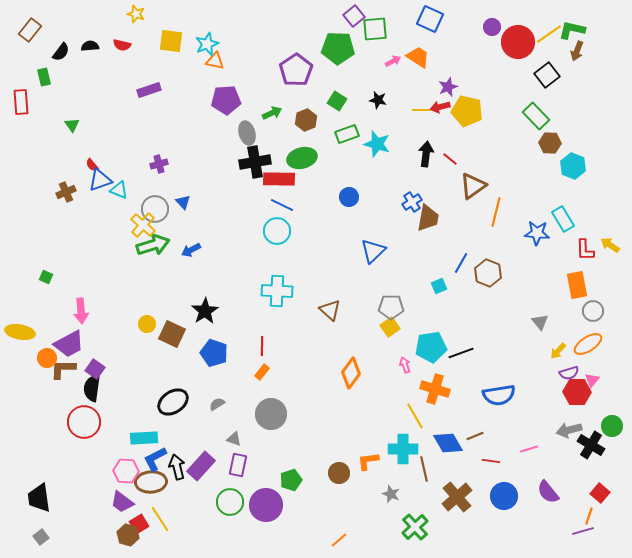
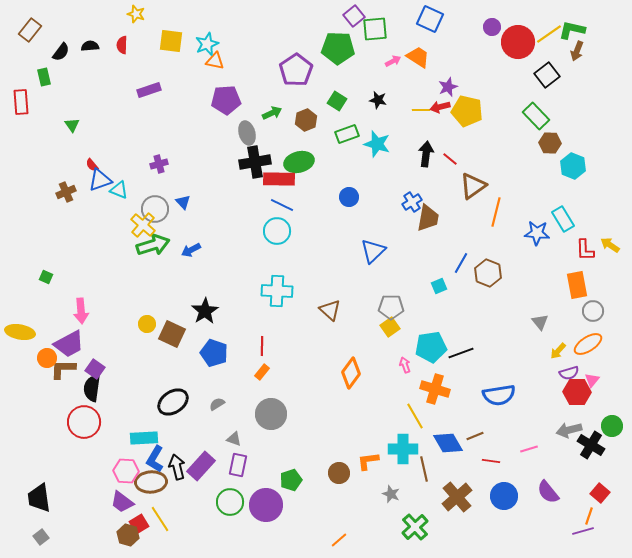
red semicircle at (122, 45): rotated 78 degrees clockwise
green ellipse at (302, 158): moved 3 px left, 4 px down
blue L-shape at (155, 459): rotated 32 degrees counterclockwise
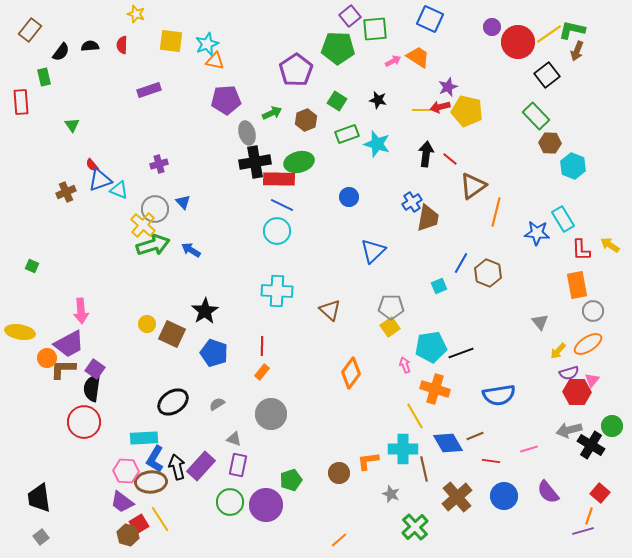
purple square at (354, 16): moved 4 px left
blue arrow at (191, 250): rotated 60 degrees clockwise
red L-shape at (585, 250): moved 4 px left
green square at (46, 277): moved 14 px left, 11 px up
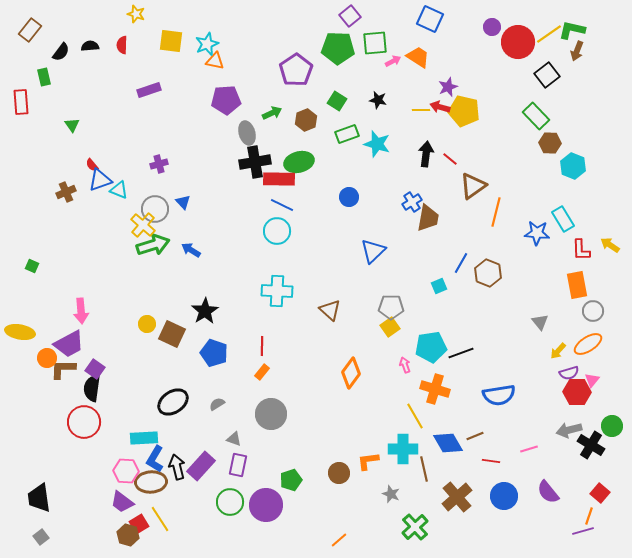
green square at (375, 29): moved 14 px down
red arrow at (440, 107): rotated 30 degrees clockwise
yellow pentagon at (467, 111): moved 3 px left
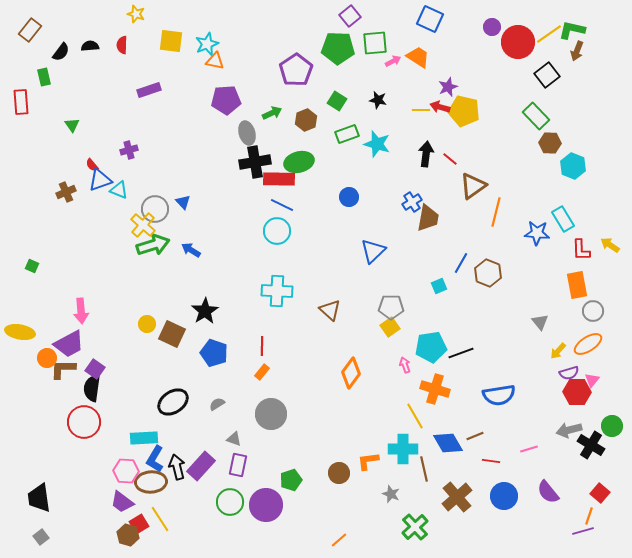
purple cross at (159, 164): moved 30 px left, 14 px up
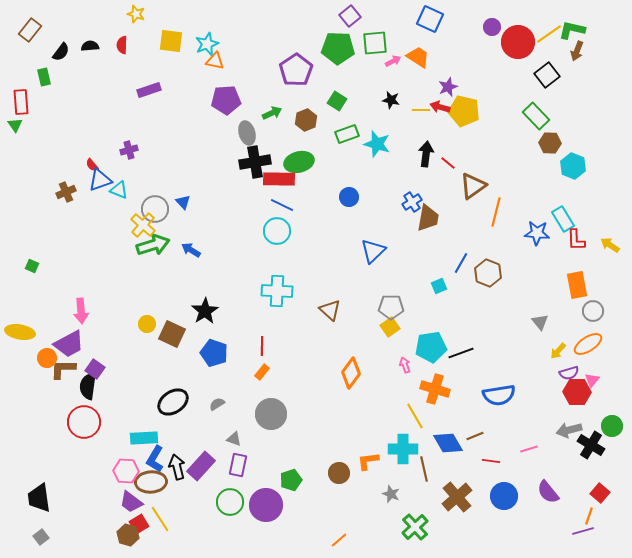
black star at (378, 100): moved 13 px right
green triangle at (72, 125): moved 57 px left
red line at (450, 159): moved 2 px left, 4 px down
red L-shape at (581, 250): moved 5 px left, 10 px up
black semicircle at (92, 388): moved 4 px left, 2 px up
purple trapezoid at (122, 502): moved 9 px right
